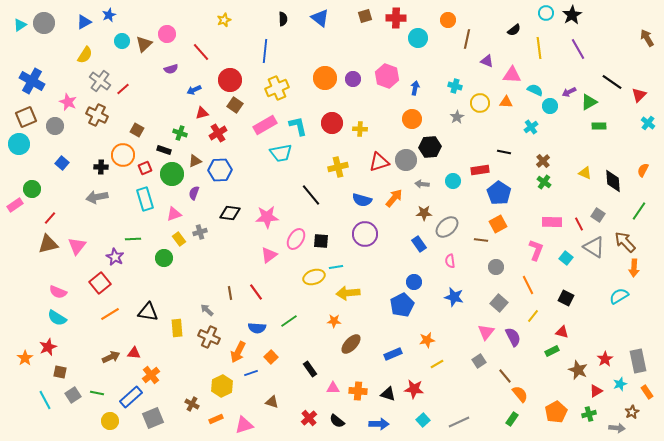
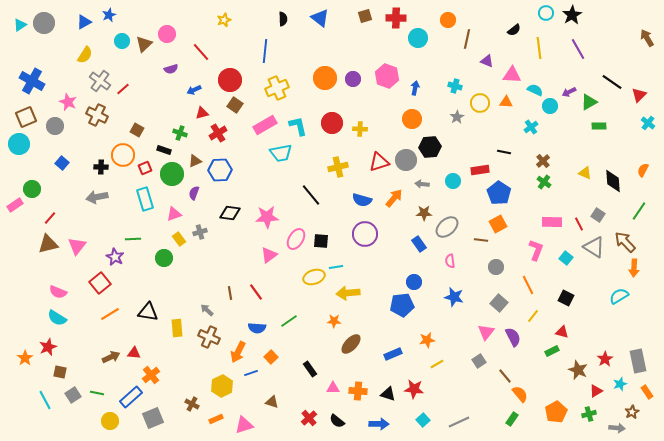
blue pentagon at (402, 305): rotated 20 degrees clockwise
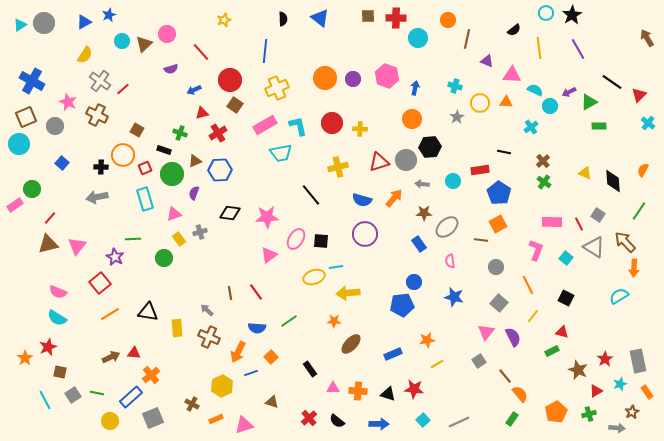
brown square at (365, 16): moved 3 px right; rotated 16 degrees clockwise
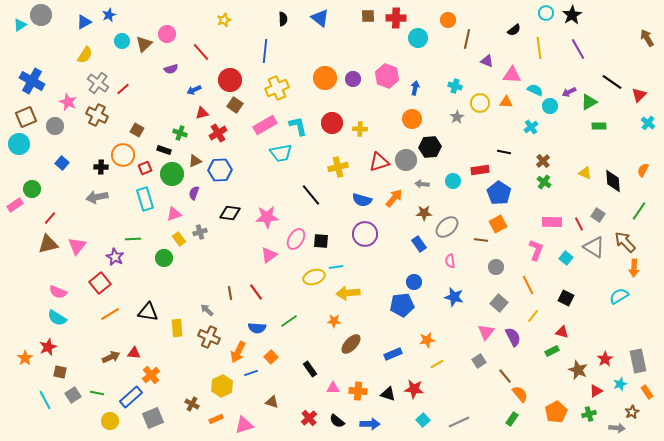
gray circle at (44, 23): moved 3 px left, 8 px up
gray cross at (100, 81): moved 2 px left, 2 px down
blue arrow at (379, 424): moved 9 px left
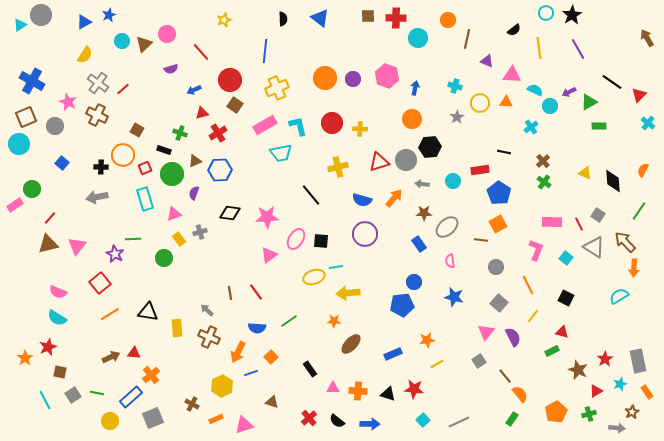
purple star at (115, 257): moved 3 px up
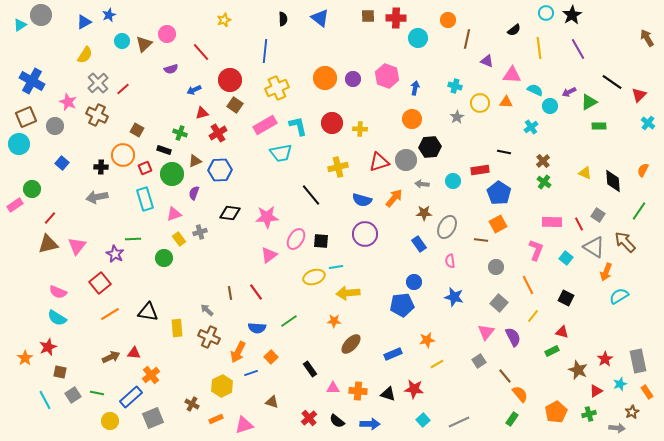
gray cross at (98, 83): rotated 10 degrees clockwise
gray ellipse at (447, 227): rotated 20 degrees counterclockwise
orange arrow at (634, 268): moved 28 px left, 4 px down; rotated 18 degrees clockwise
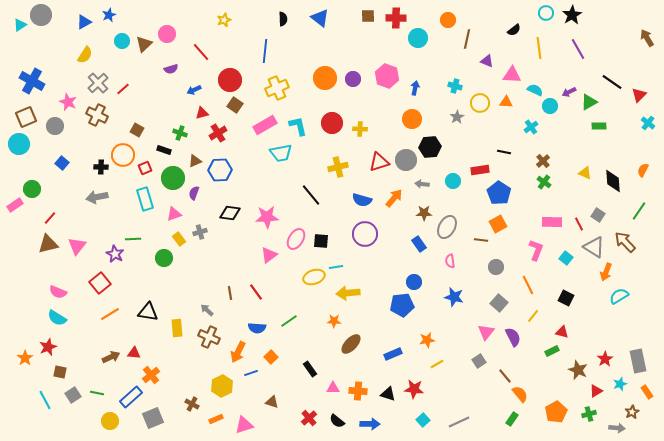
green circle at (172, 174): moved 1 px right, 4 px down
